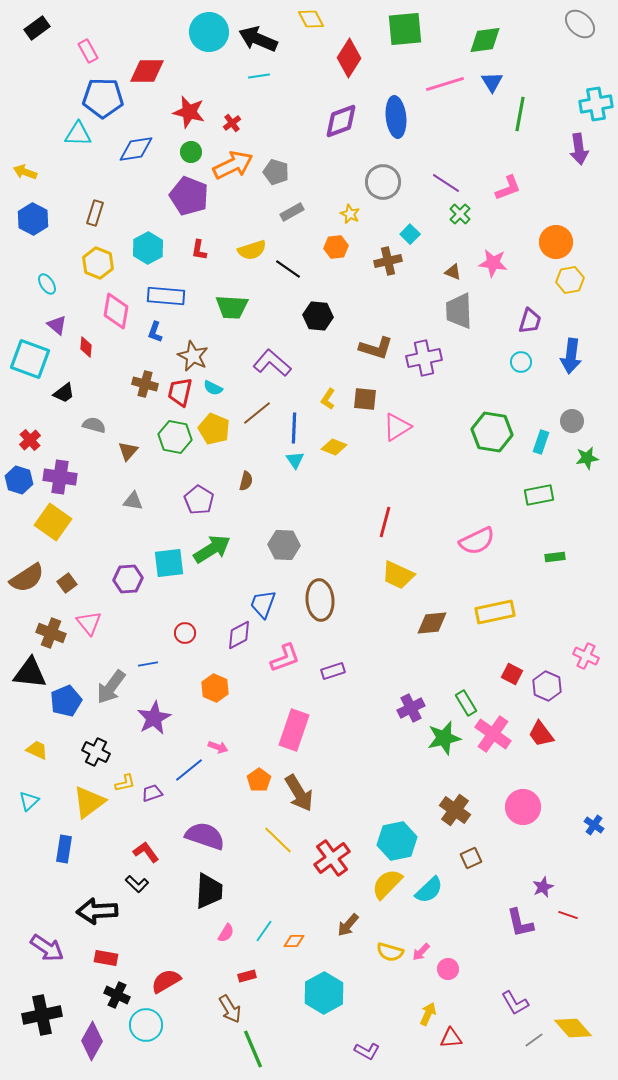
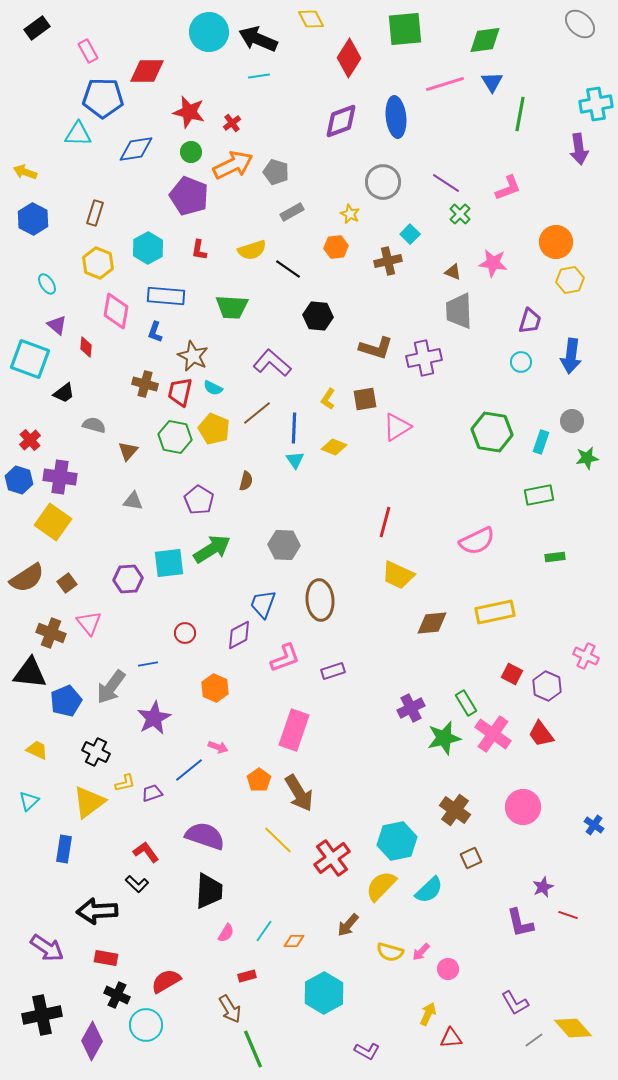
brown square at (365, 399): rotated 15 degrees counterclockwise
yellow semicircle at (387, 884): moved 6 px left, 2 px down
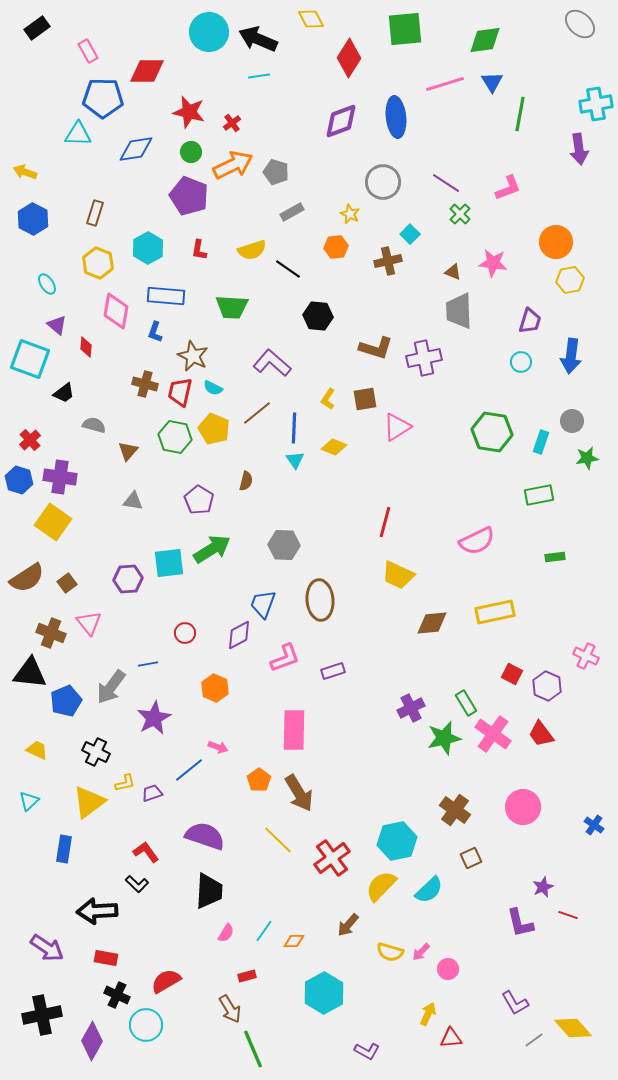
pink rectangle at (294, 730): rotated 18 degrees counterclockwise
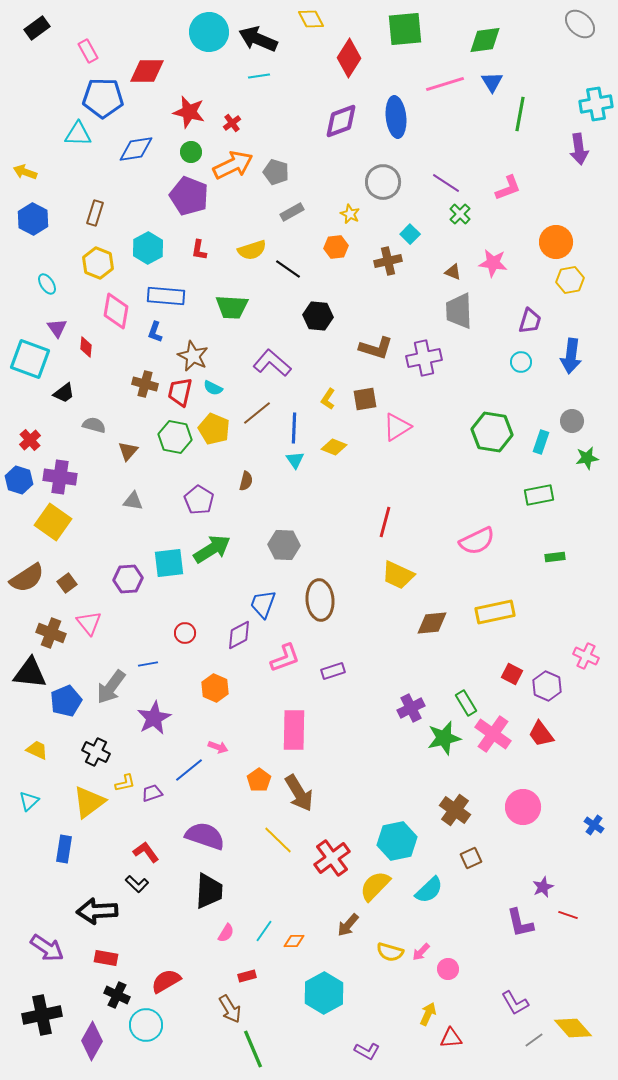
purple triangle at (57, 325): moved 3 px down; rotated 15 degrees clockwise
yellow semicircle at (381, 886): moved 6 px left
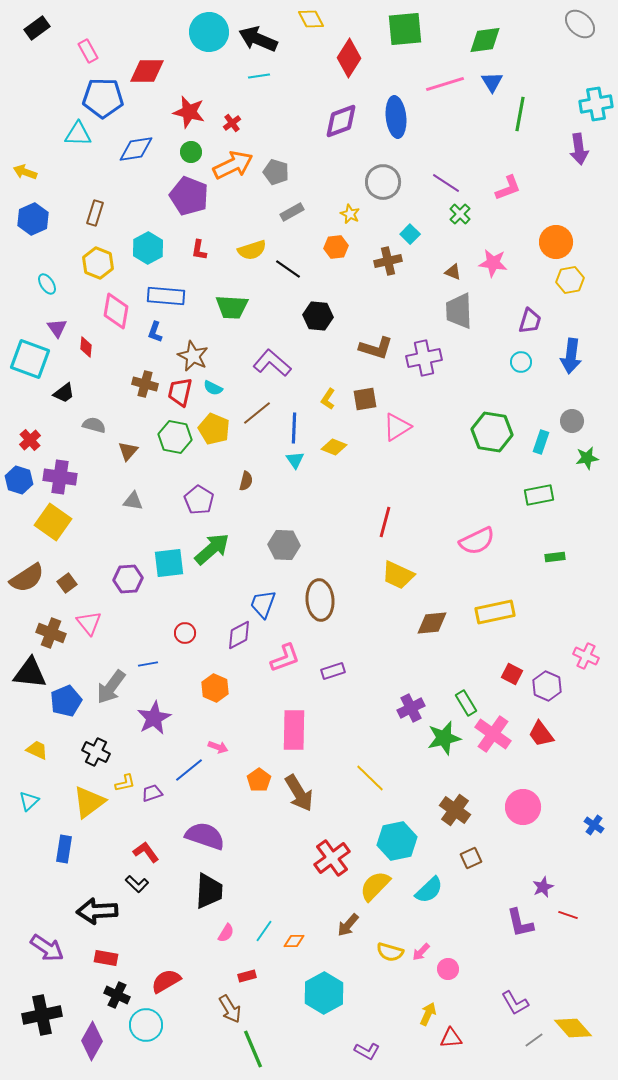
blue hexagon at (33, 219): rotated 8 degrees clockwise
green arrow at (212, 549): rotated 9 degrees counterclockwise
yellow line at (278, 840): moved 92 px right, 62 px up
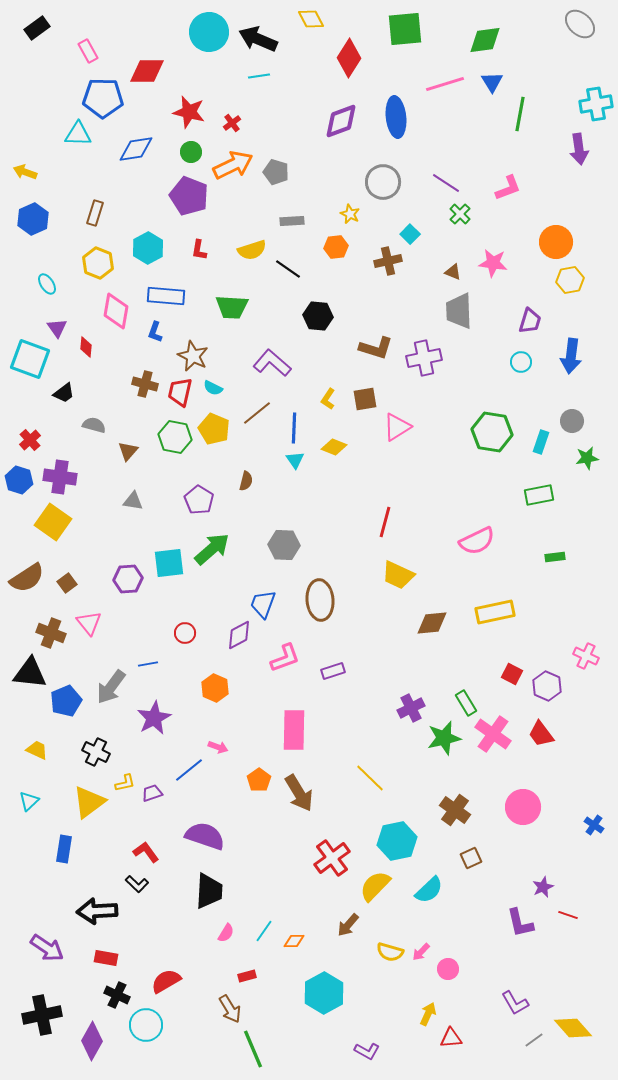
gray rectangle at (292, 212): moved 9 px down; rotated 25 degrees clockwise
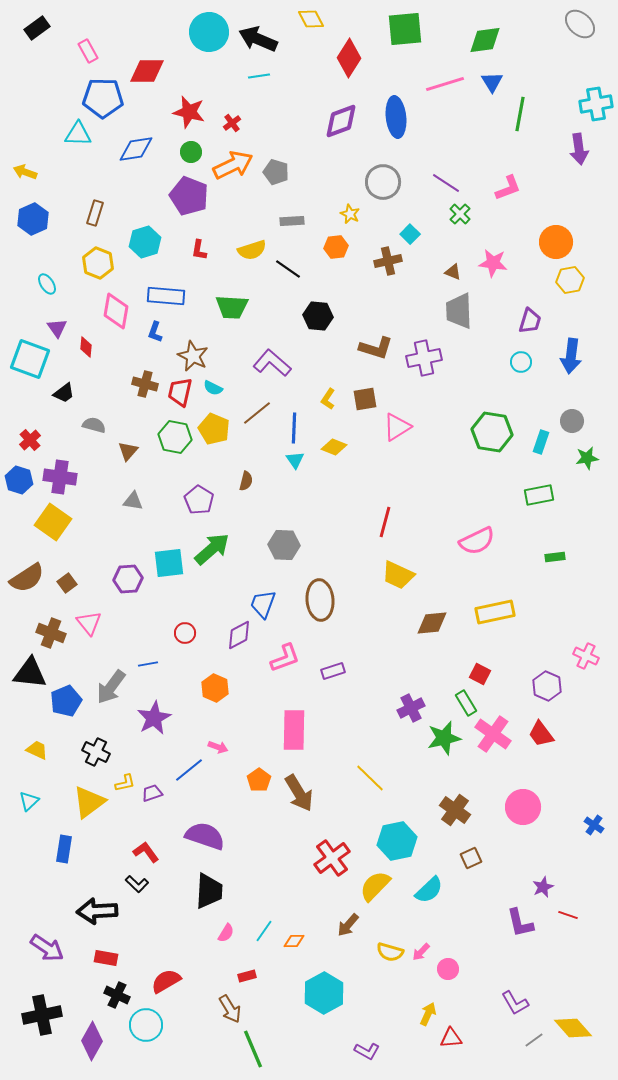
cyan hexagon at (148, 248): moved 3 px left, 6 px up; rotated 12 degrees clockwise
red square at (512, 674): moved 32 px left
